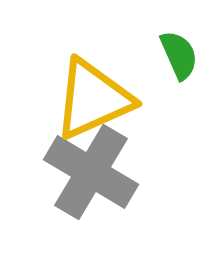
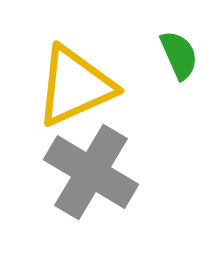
yellow triangle: moved 18 px left, 13 px up
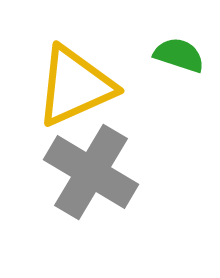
green semicircle: rotated 48 degrees counterclockwise
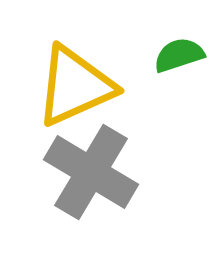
green semicircle: rotated 36 degrees counterclockwise
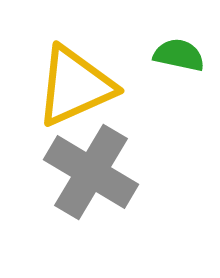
green semicircle: rotated 30 degrees clockwise
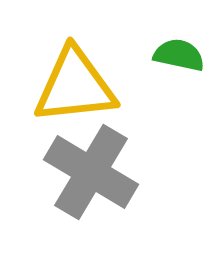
yellow triangle: rotated 18 degrees clockwise
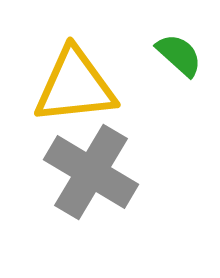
green semicircle: rotated 30 degrees clockwise
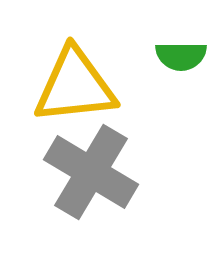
green semicircle: moved 2 px right, 1 px down; rotated 138 degrees clockwise
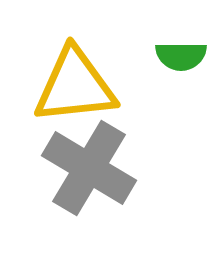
gray cross: moved 2 px left, 4 px up
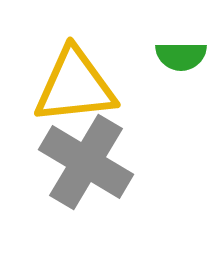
gray cross: moved 3 px left, 6 px up
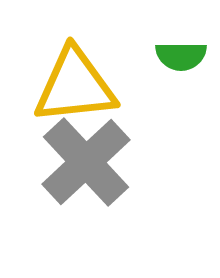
gray cross: rotated 16 degrees clockwise
